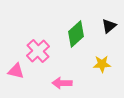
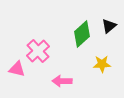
green diamond: moved 6 px right
pink triangle: moved 1 px right, 2 px up
pink arrow: moved 2 px up
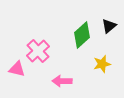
green diamond: moved 1 px down
yellow star: rotated 12 degrees counterclockwise
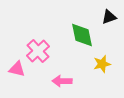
black triangle: moved 9 px up; rotated 21 degrees clockwise
green diamond: rotated 60 degrees counterclockwise
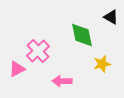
black triangle: moved 2 px right; rotated 49 degrees clockwise
pink triangle: rotated 42 degrees counterclockwise
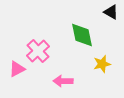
black triangle: moved 5 px up
pink arrow: moved 1 px right
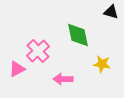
black triangle: rotated 14 degrees counterclockwise
green diamond: moved 4 px left
yellow star: rotated 24 degrees clockwise
pink arrow: moved 2 px up
